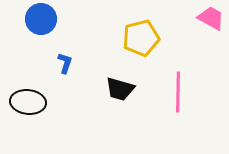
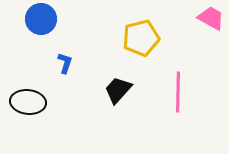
black trapezoid: moved 2 px left, 1 px down; rotated 116 degrees clockwise
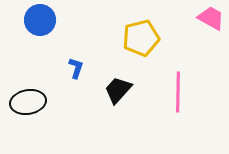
blue circle: moved 1 px left, 1 px down
blue L-shape: moved 11 px right, 5 px down
black ellipse: rotated 16 degrees counterclockwise
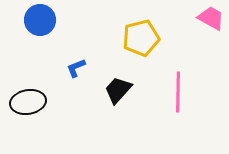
blue L-shape: rotated 130 degrees counterclockwise
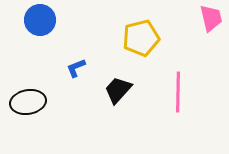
pink trapezoid: rotated 48 degrees clockwise
